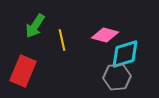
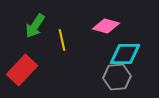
pink diamond: moved 1 px right, 9 px up
cyan diamond: rotated 16 degrees clockwise
red rectangle: moved 1 px left, 1 px up; rotated 20 degrees clockwise
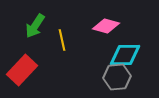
cyan diamond: moved 1 px down
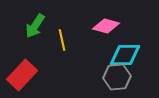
red rectangle: moved 5 px down
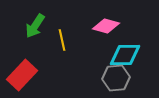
gray hexagon: moved 1 px left, 1 px down
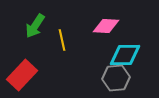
pink diamond: rotated 12 degrees counterclockwise
